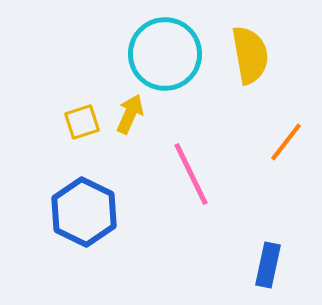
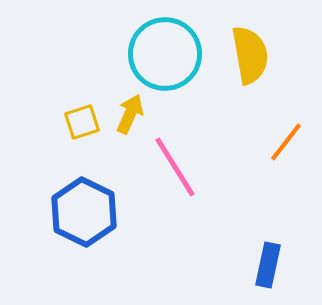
pink line: moved 16 px left, 7 px up; rotated 6 degrees counterclockwise
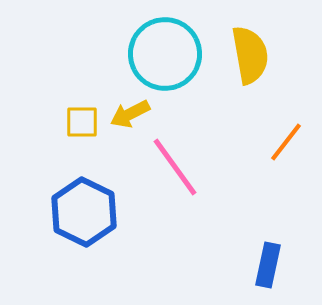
yellow arrow: rotated 141 degrees counterclockwise
yellow square: rotated 18 degrees clockwise
pink line: rotated 4 degrees counterclockwise
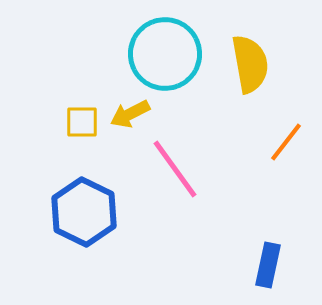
yellow semicircle: moved 9 px down
pink line: moved 2 px down
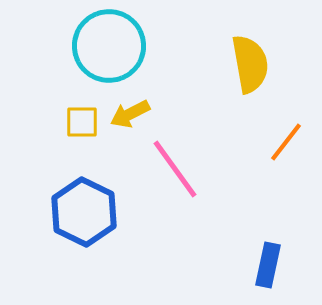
cyan circle: moved 56 px left, 8 px up
